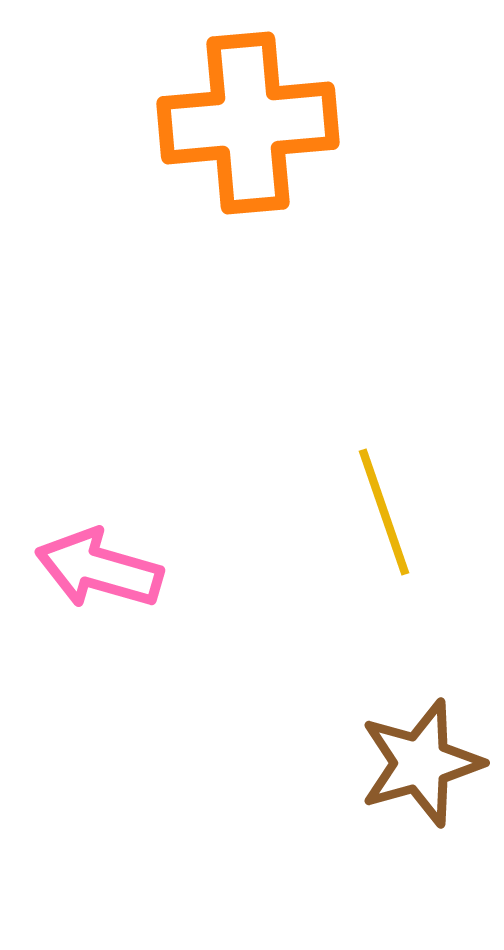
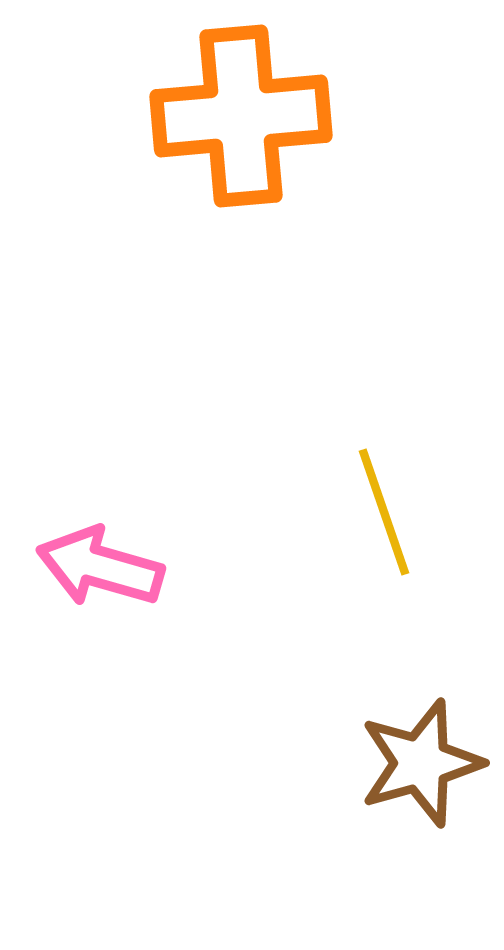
orange cross: moved 7 px left, 7 px up
pink arrow: moved 1 px right, 2 px up
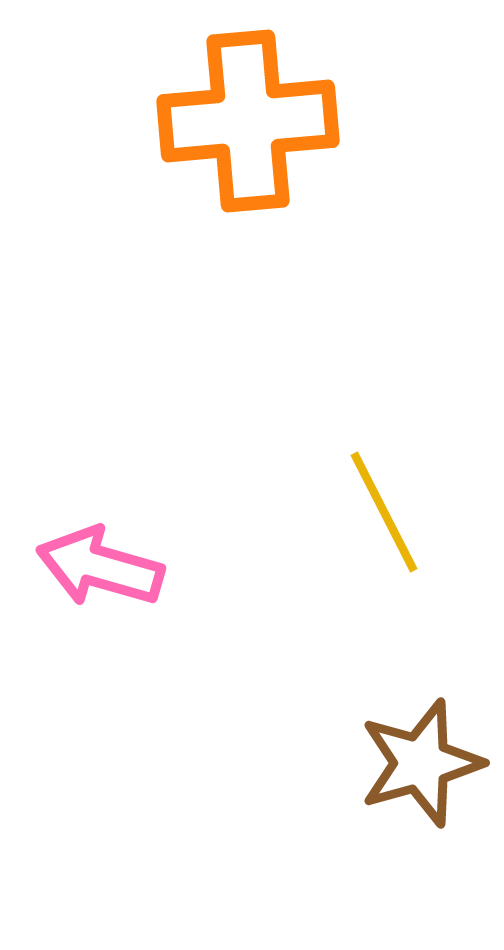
orange cross: moved 7 px right, 5 px down
yellow line: rotated 8 degrees counterclockwise
